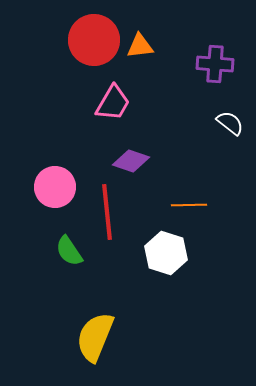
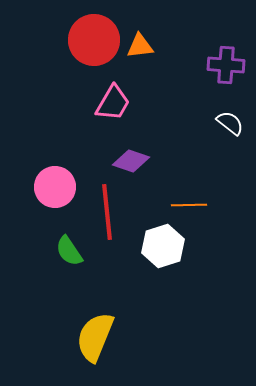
purple cross: moved 11 px right, 1 px down
white hexagon: moved 3 px left, 7 px up; rotated 24 degrees clockwise
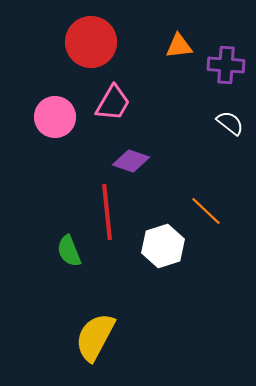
red circle: moved 3 px left, 2 px down
orange triangle: moved 39 px right
pink circle: moved 70 px up
orange line: moved 17 px right, 6 px down; rotated 44 degrees clockwise
green semicircle: rotated 12 degrees clockwise
yellow semicircle: rotated 6 degrees clockwise
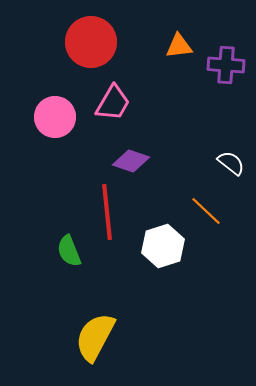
white semicircle: moved 1 px right, 40 px down
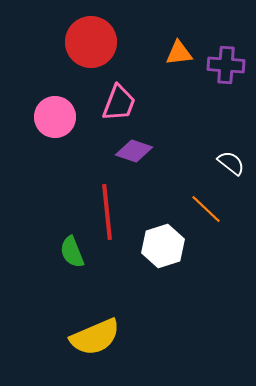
orange triangle: moved 7 px down
pink trapezoid: moved 6 px right; rotated 9 degrees counterclockwise
purple diamond: moved 3 px right, 10 px up
orange line: moved 2 px up
green semicircle: moved 3 px right, 1 px down
yellow semicircle: rotated 141 degrees counterclockwise
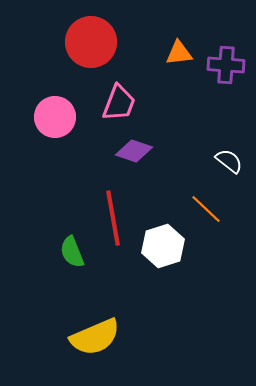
white semicircle: moved 2 px left, 2 px up
red line: moved 6 px right, 6 px down; rotated 4 degrees counterclockwise
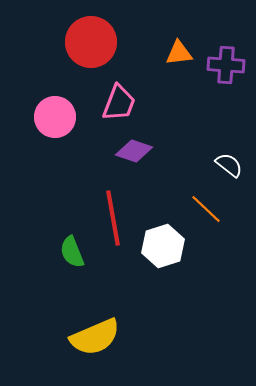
white semicircle: moved 4 px down
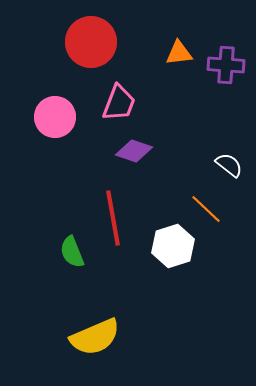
white hexagon: moved 10 px right
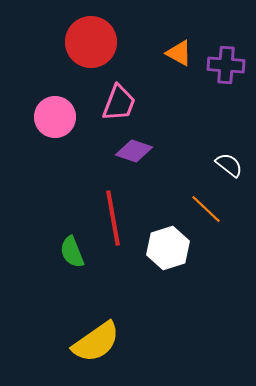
orange triangle: rotated 36 degrees clockwise
white hexagon: moved 5 px left, 2 px down
yellow semicircle: moved 1 px right, 5 px down; rotated 12 degrees counterclockwise
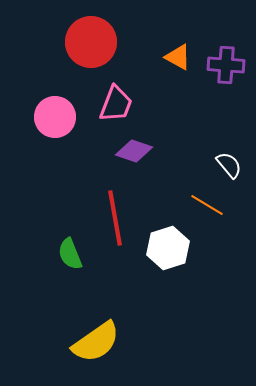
orange triangle: moved 1 px left, 4 px down
pink trapezoid: moved 3 px left, 1 px down
white semicircle: rotated 12 degrees clockwise
orange line: moved 1 px right, 4 px up; rotated 12 degrees counterclockwise
red line: moved 2 px right
green semicircle: moved 2 px left, 2 px down
